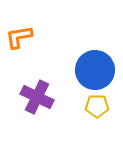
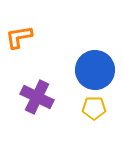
yellow pentagon: moved 3 px left, 2 px down
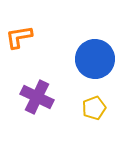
blue circle: moved 11 px up
yellow pentagon: rotated 20 degrees counterclockwise
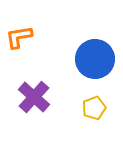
purple cross: moved 3 px left; rotated 16 degrees clockwise
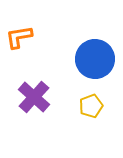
yellow pentagon: moved 3 px left, 2 px up
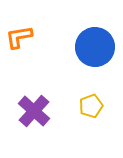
blue circle: moved 12 px up
purple cross: moved 14 px down
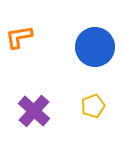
yellow pentagon: moved 2 px right
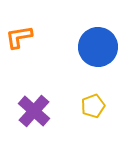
blue circle: moved 3 px right
